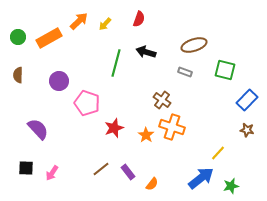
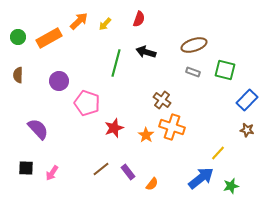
gray rectangle: moved 8 px right
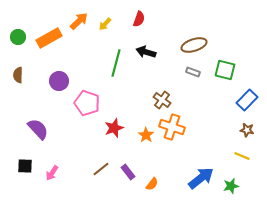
yellow line: moved 24 px right, 3 px down; rotated 70 degrees clockwise
black square: moved 1 px left, 2 px up
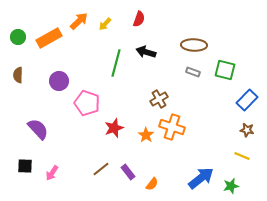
brown ellipse: rotated 20 degrees clockwise
brown cross: moved 3 px left, 1 px up; rotated 24 degrees clockwise
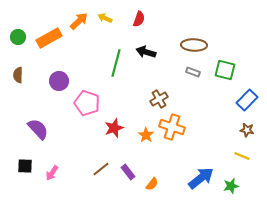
yellow arrow: moved 6 px up; rotated 72 degrees clockwise
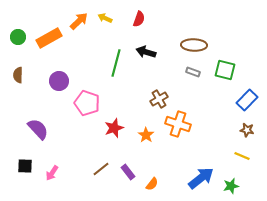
orange cross: moved 6 px right, 3 px up
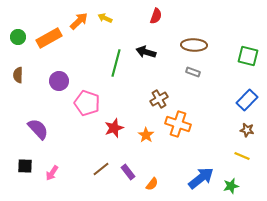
red semicircle: moved 17 px right, 3 px up
green square: moved 23 px right, 14 px up
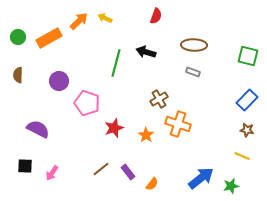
purple semicircle: rotated 20 degrees counterclockwise
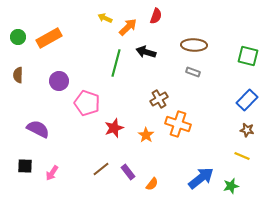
orange arrow: moved 49 px right, 6 px down
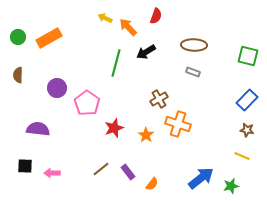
orange arrow: rotated 90 degrees counterclockwise
black arrow: rotated 48 degrees counterclockwise
purple circle: moved 2 px left, 7 px down
pink pentagon: rotated 15 degrees clockwise
purple semicircle: rotated 20 degrees counterclockwise
pink arrow: rotated 56 degrees clockwise
